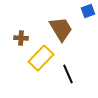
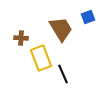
blue square: moved 6 px down
yellow rectangle: rotated 65 degrees counterclockwise
black line: moved 5 px left
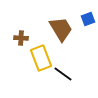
blue square: moved 2 px down
black line: rotated 30 degrees counterclockwise
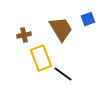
brown cross: moved 3 px right, 3 px up; rotated 16 degrees counterclockwise
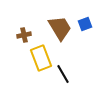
blue square: moved 3 px left, 5 px down
brown trapezoid: moved 1 px left, 1 px up
black line: rotated 24 degrees clockwise
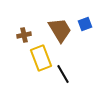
brown trapezoid: moved 2 px down
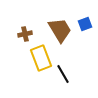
brown cross: moved 1 px right, 1 px up
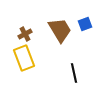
brown cross: rotated 16 degrees counterclockwise
yellow rectangle: moved 17 px left
black line: moved 11 px right, 1 px up; rotated 18 degrees clockwise
